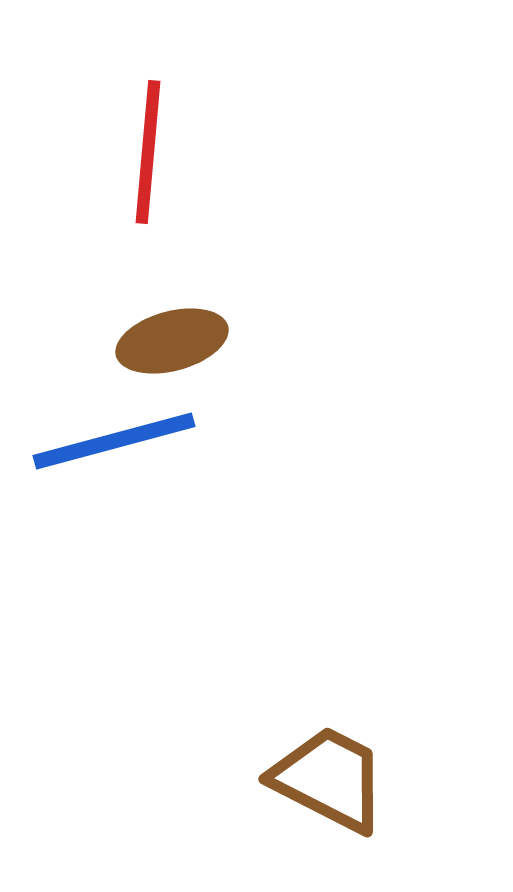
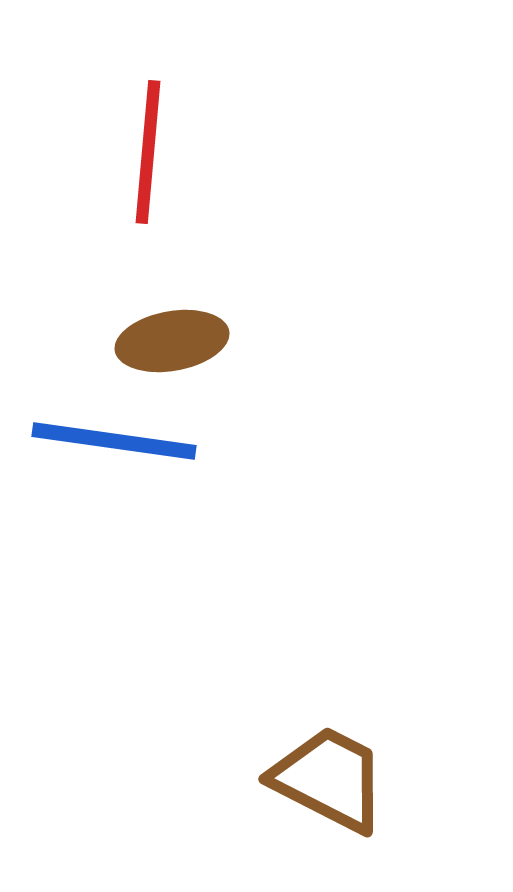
brown ellipse: rotated 5 degrees clockwise
blue line: rotated 23 degrees clockwise
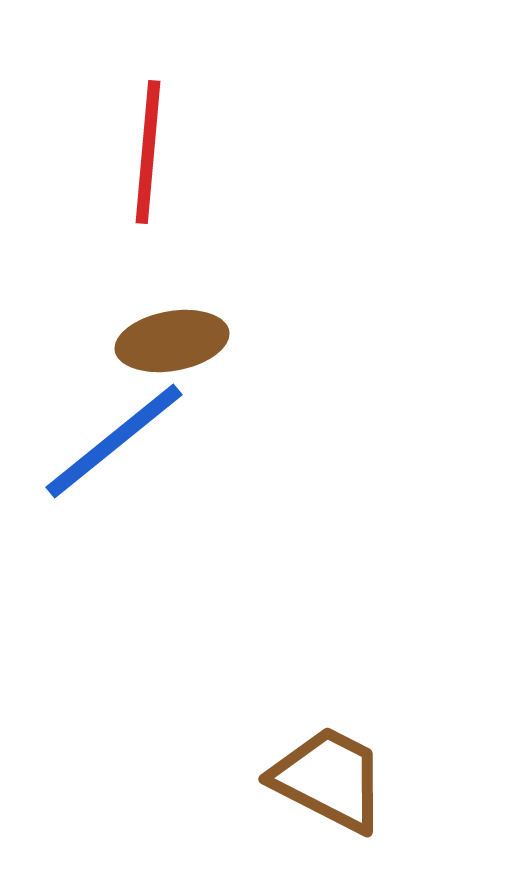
blue line: rotated 47 degrees counterclockwise
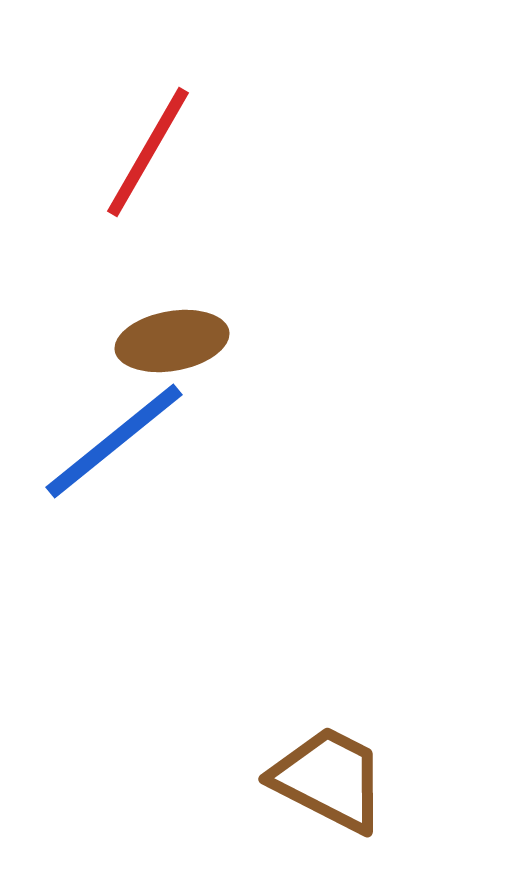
red line: rotated 25 degrees clockwise
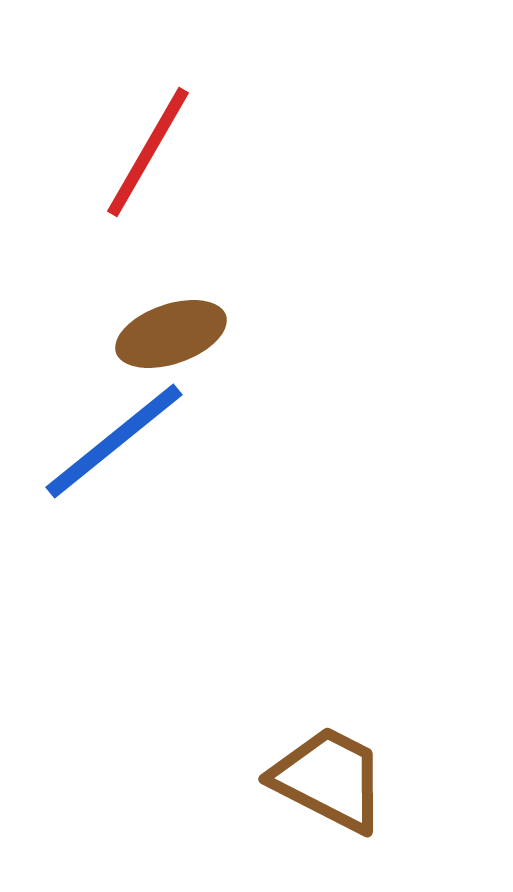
brown ellipse: moved 1 px left, 7 px up; rotated 9 degrees counterclockwise
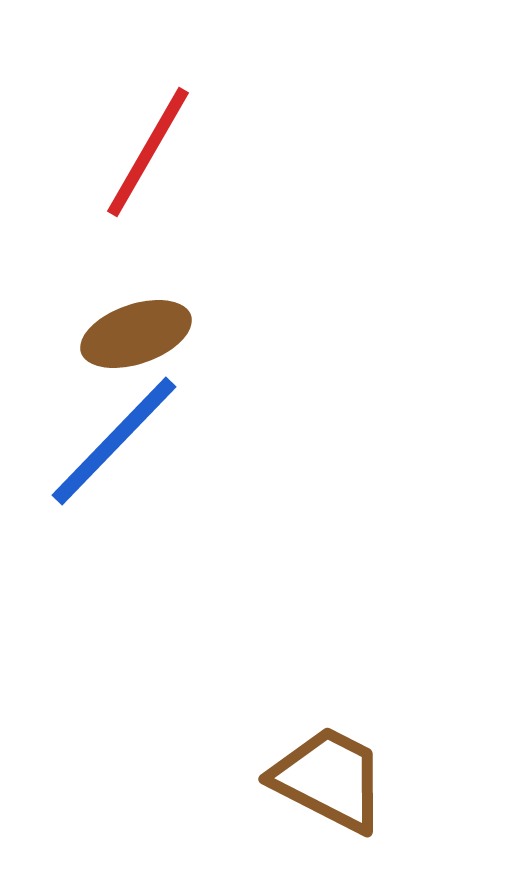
brown ellipse: moved 35 px left
blue line: rotated 7 degrees counterclockwise
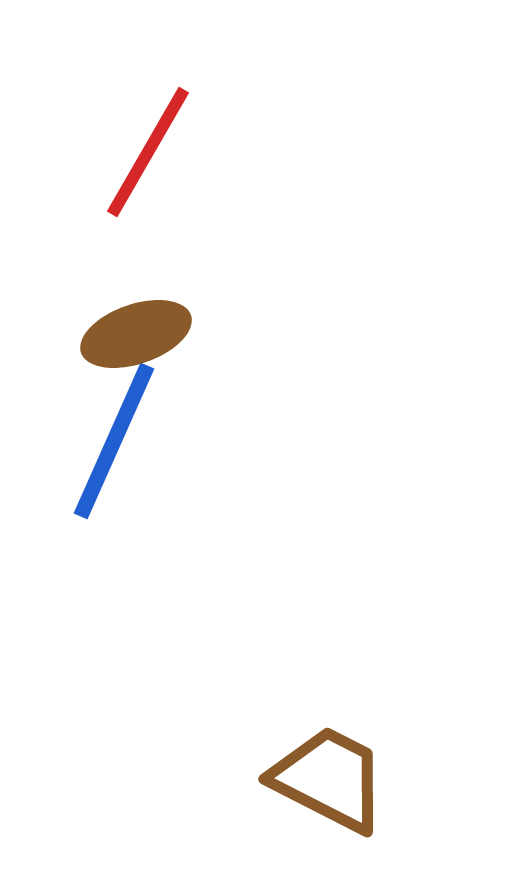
blue line: rotated 20 degrees counterclockwise
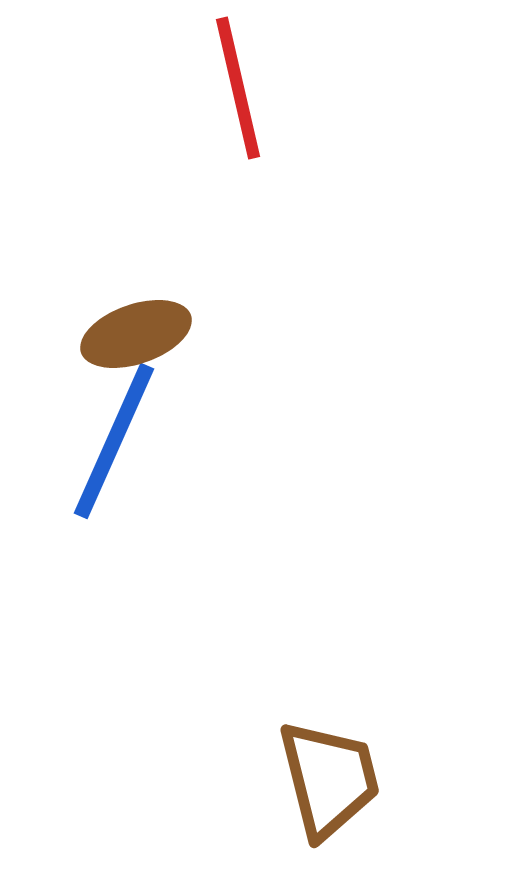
red line: moved 90 px right, 64 px up; rotated 43 degrees counterclockwise
brown trapezoid: rotated 49 degrees clockwise
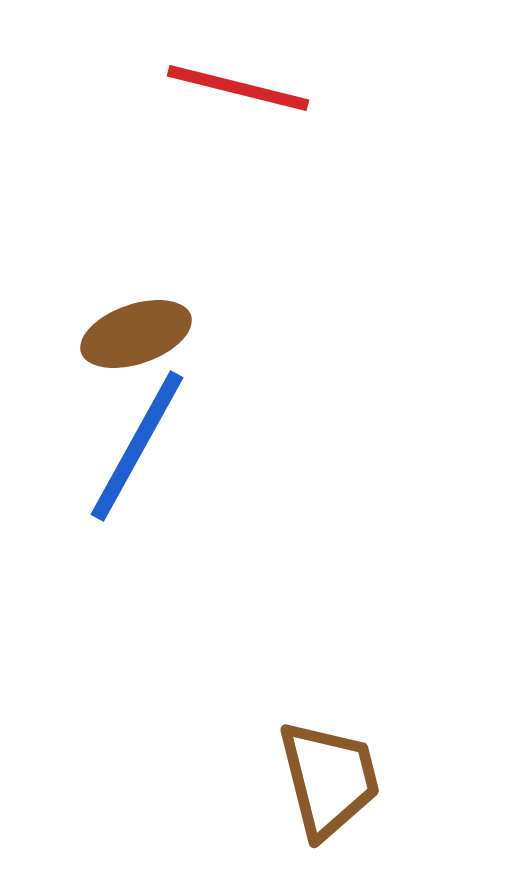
red line: rotated 63 degrees counterclockwise
blue line: moved 23 px right, 5 px down; rotated 5 degrees clockwise
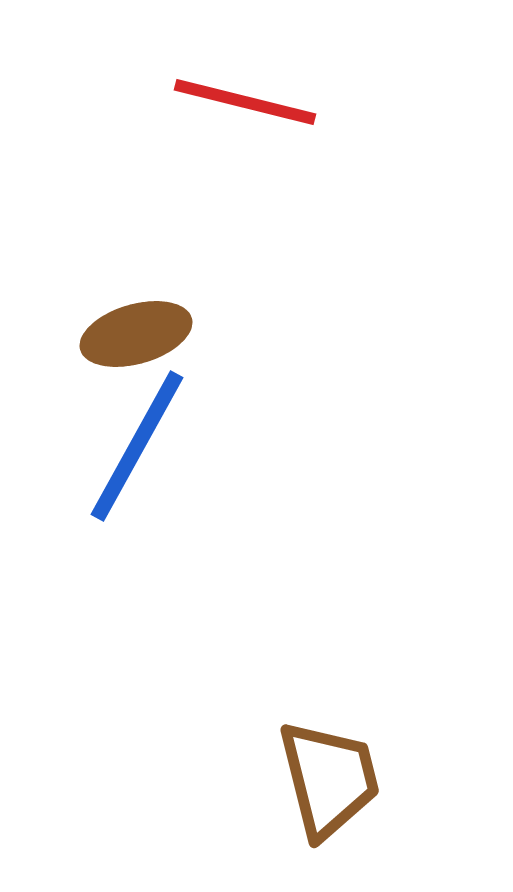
red line: moved 7 px right, 14 px down
brown ellipse: rotated 3 degrees clockwise
